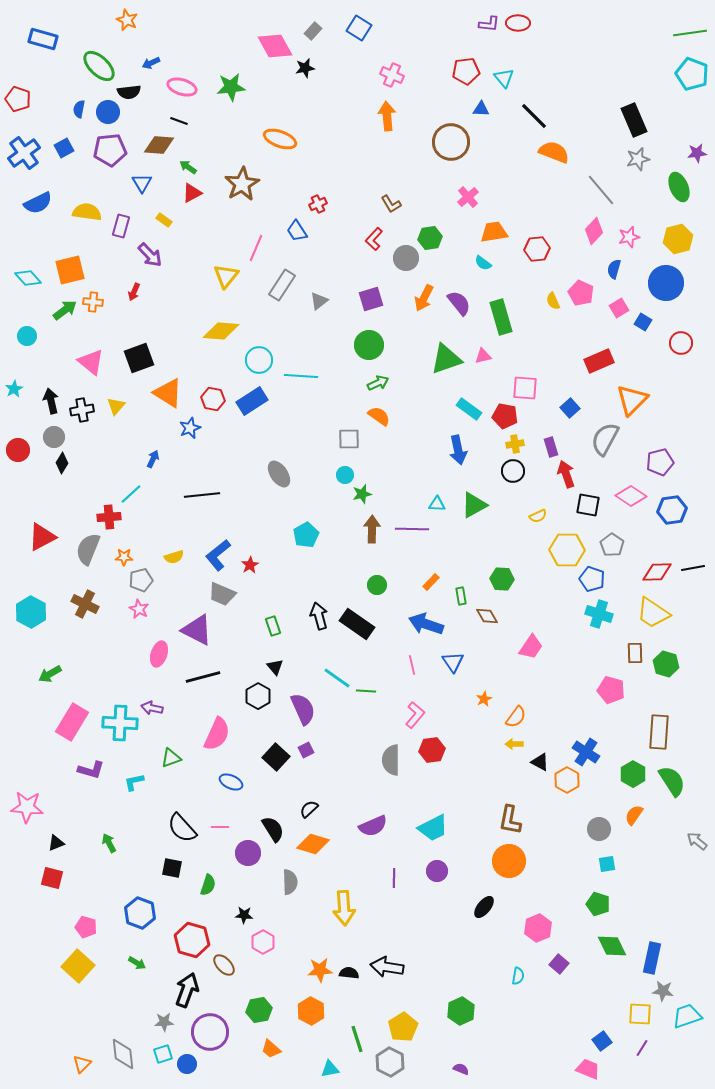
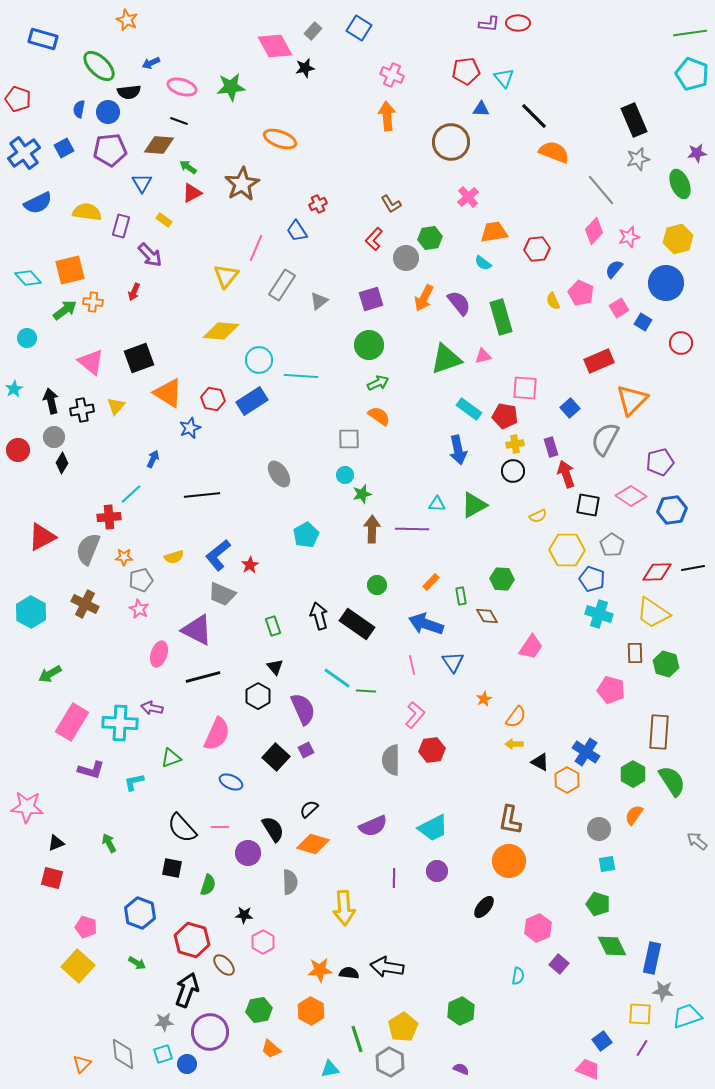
green ellipse at (679, 187): moved 1 px right, 3 px up
blue semicircle at (614, 269): rotated 24 degrees clockwise
cyan circle at (27, 336): moved 2 px down
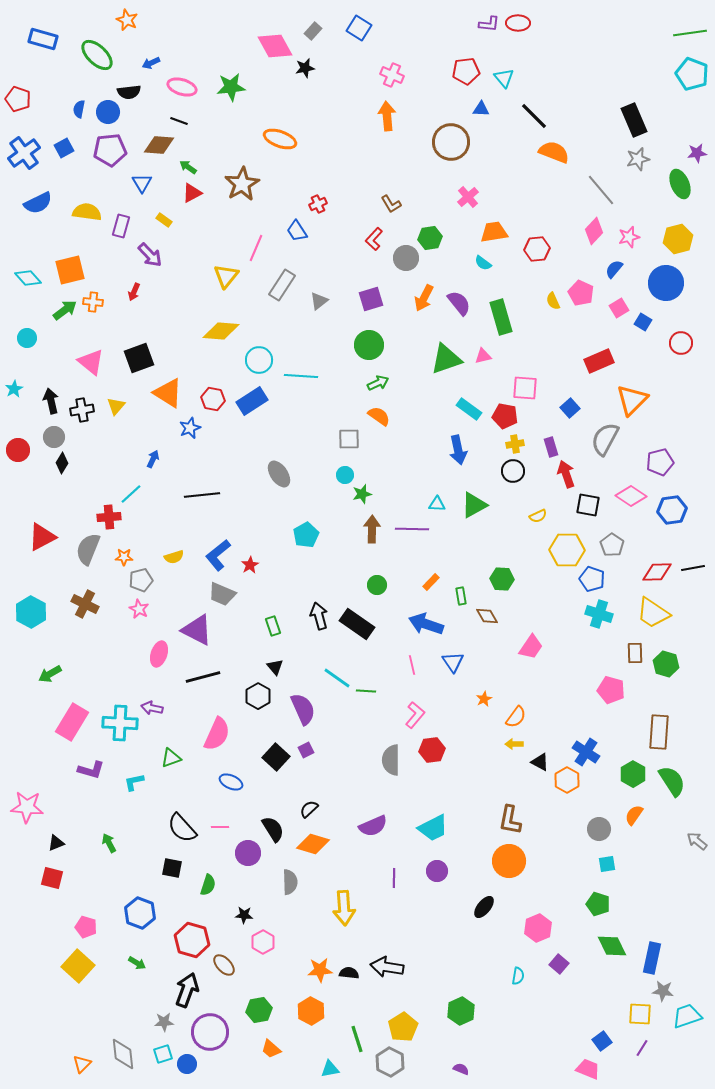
green ellipse at (99, 66): moved 2 px left, 11 px up
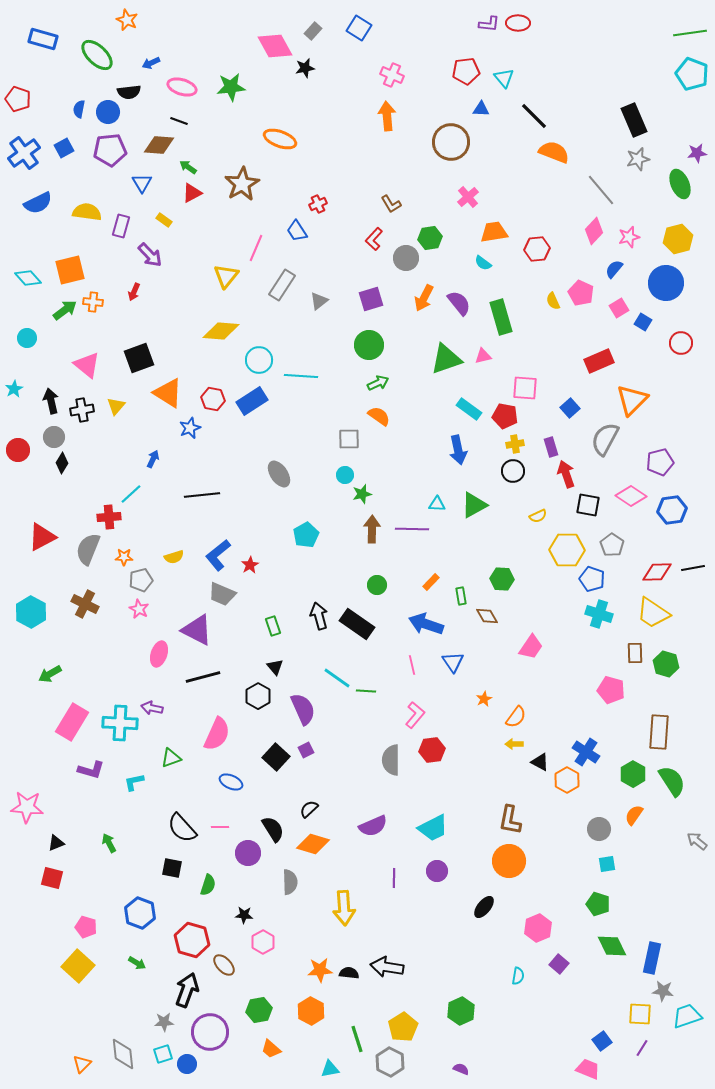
pink triangle at (91, 362): moved 4 px left, 3 px down
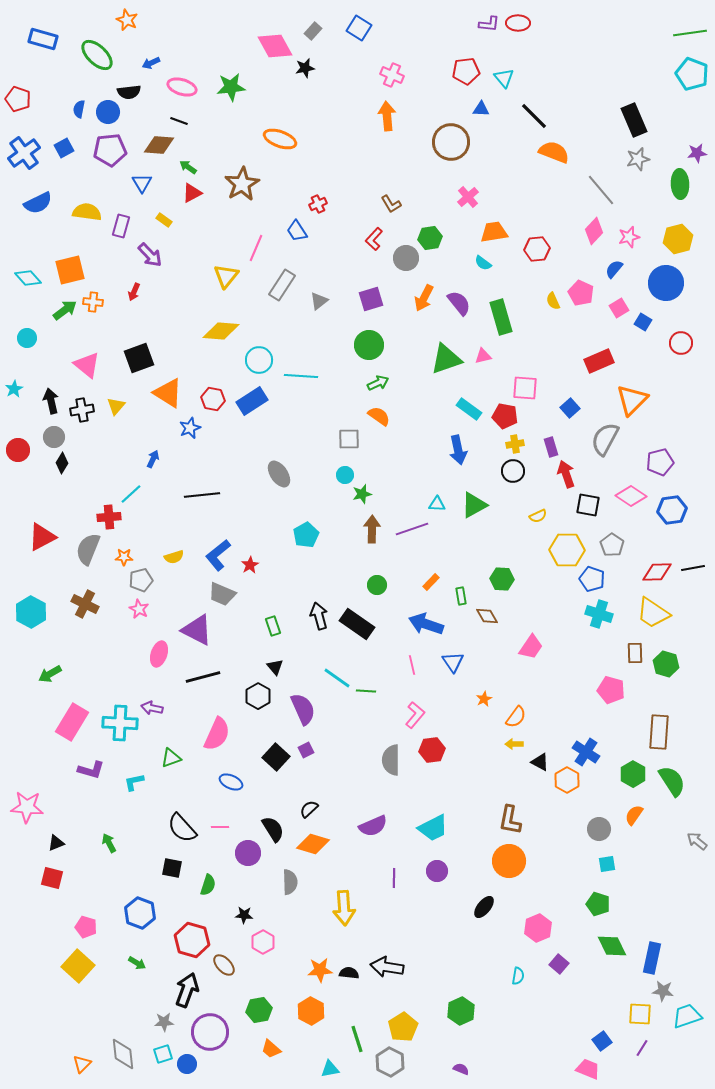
green ellipse at (680, 184): rotated 20 degrees clockwise
purple line at (412, 529): rotated 20 degrees counterclockwise
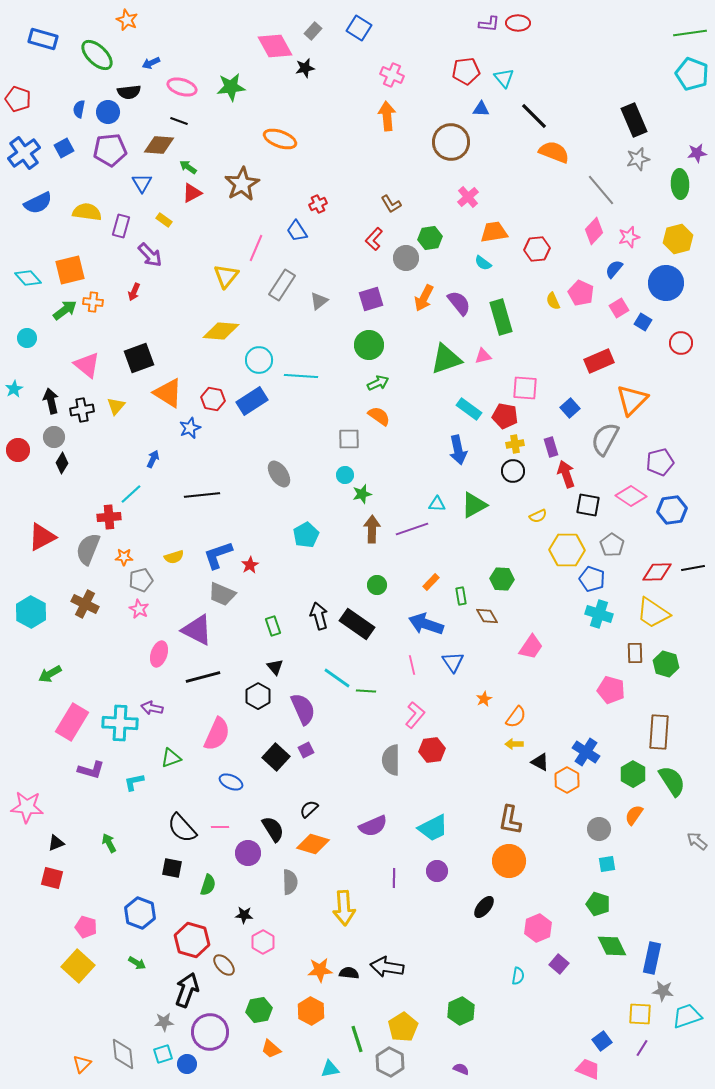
blue L-shape at (218, 555): rotated 20 degrees clockwise
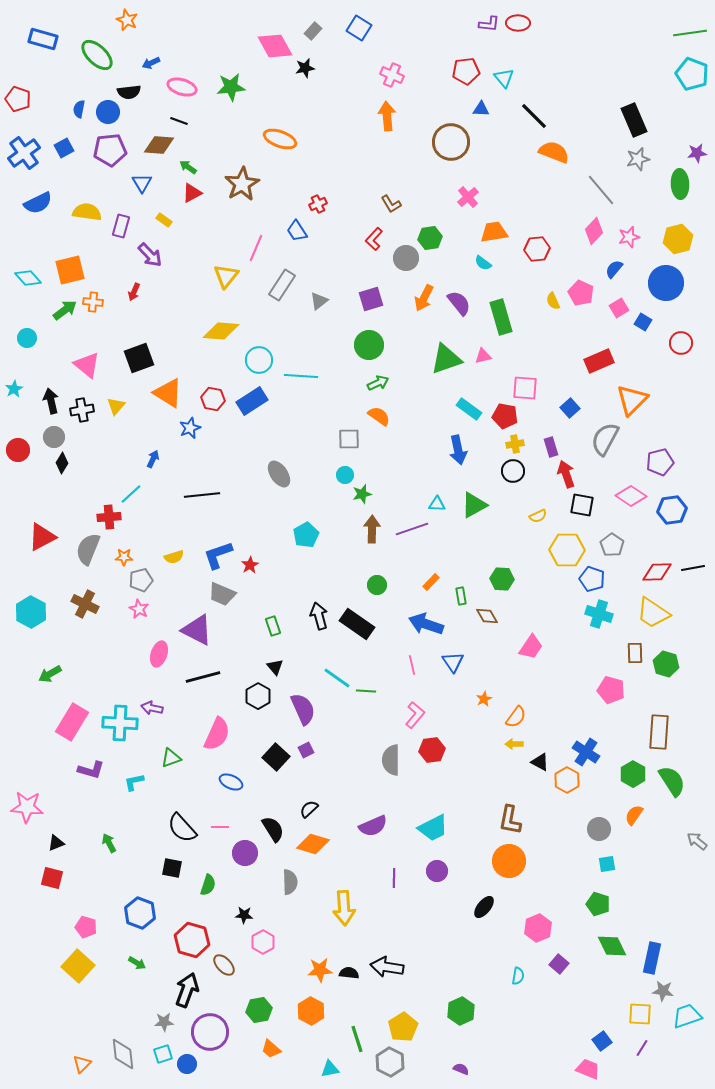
black square at (588, 505): moved 6 px left
purple circle at (248, 853): moved 3 px left
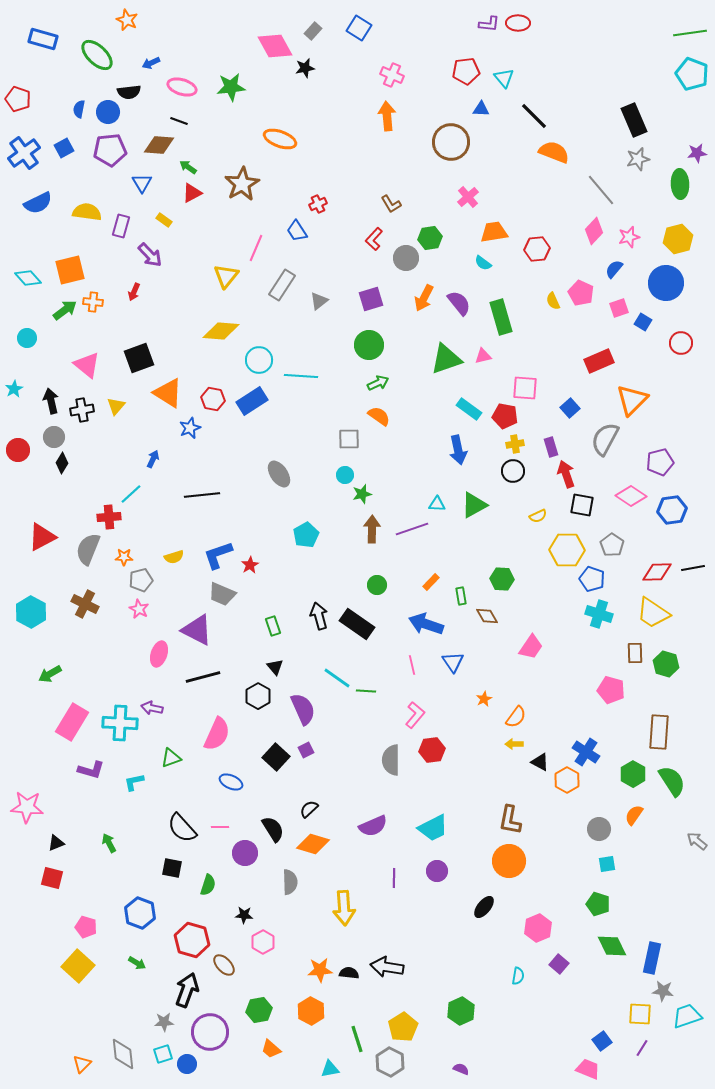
pink square at (619, 308): rotated 12 degrees clockwise
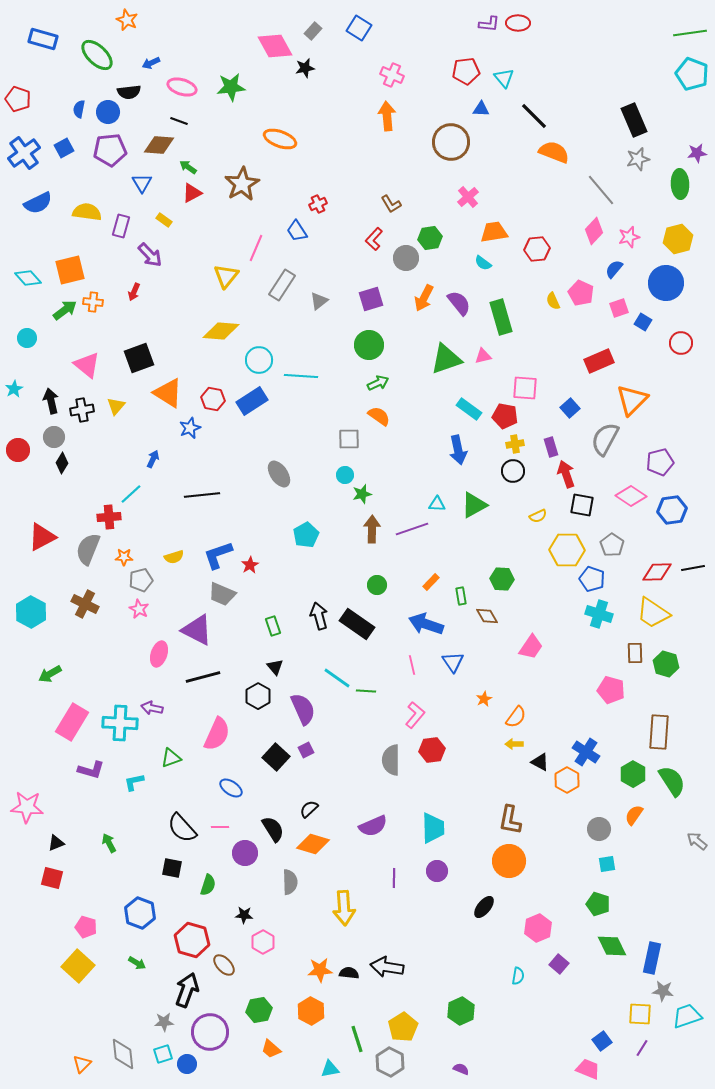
blue ellipse at (231, 782): moved 6 px down; rotated 10 degrees clockwise
cyan trapezoid at (433, 828): rotated 64 degrees counterclockwise
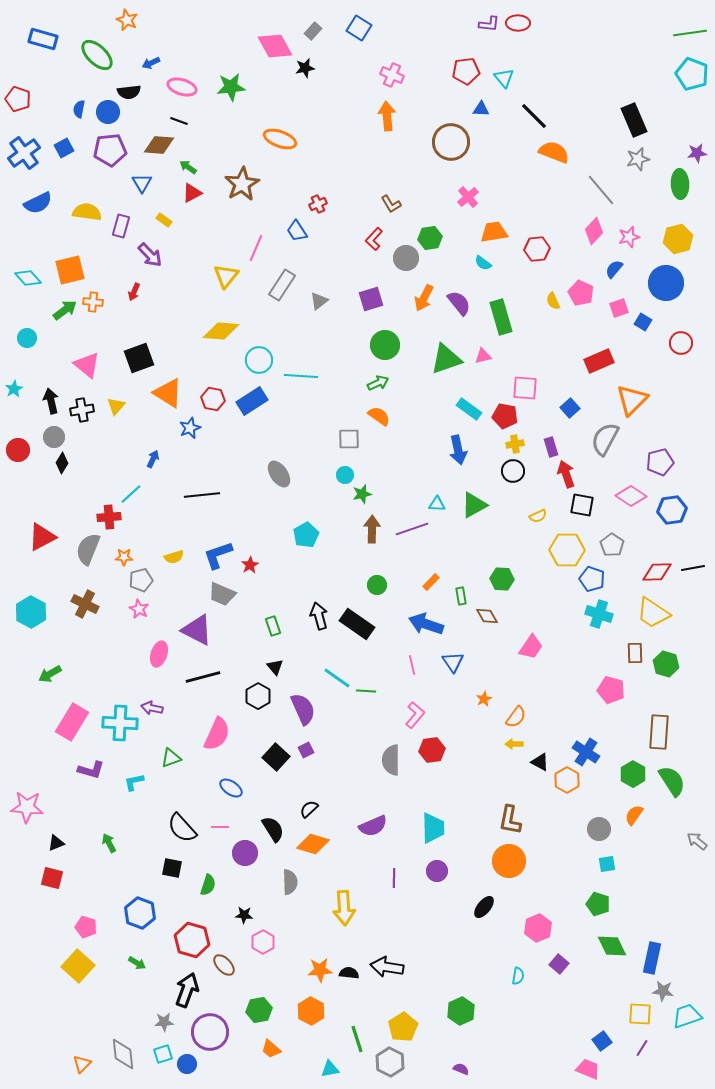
green circle at (369, 345): moved 16 px right
